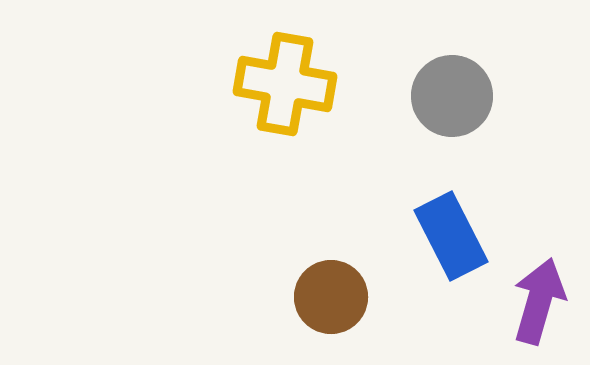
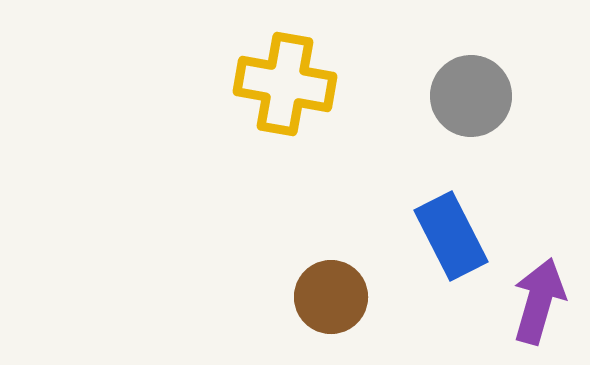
gray circle: moved 19 px right
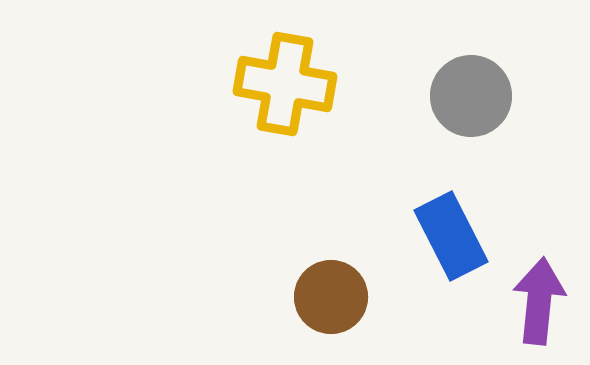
purple arrow: rotated 10 degrees counterclockwise
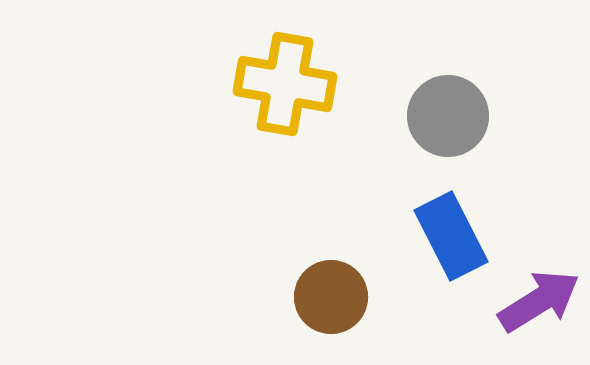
gray circle: moved 23 px left, 20 px down
purple arrow: rotated 52 degrees clockwise
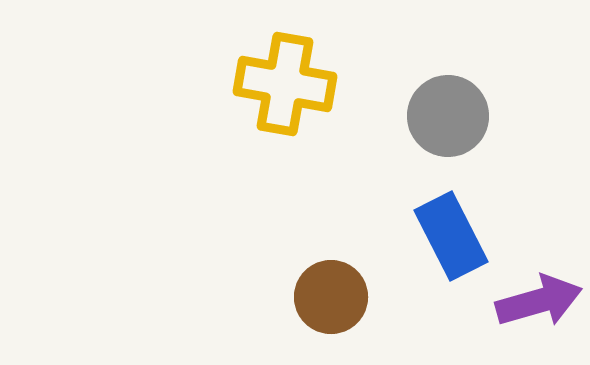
purple arrow: rotated 16 degrees clockwise
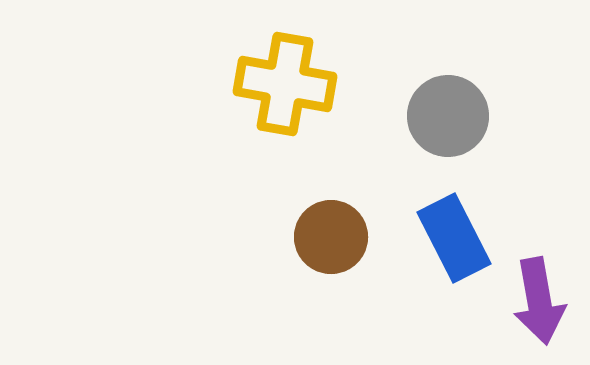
blue rectangle: moved 3 px right, 2 px down
brown circle: moved 60 px up
purple arrow: rotated 96 degrees clockwise
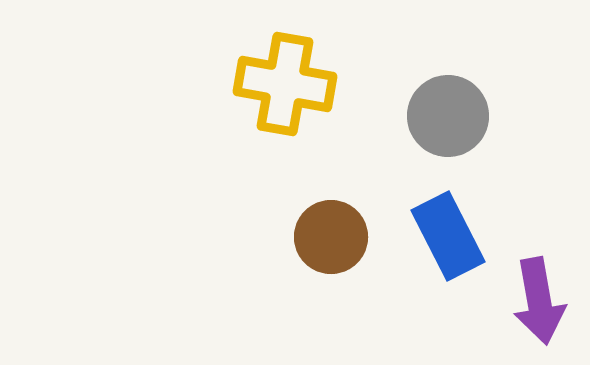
blue rectangle: moved 6 px left, 2 px up
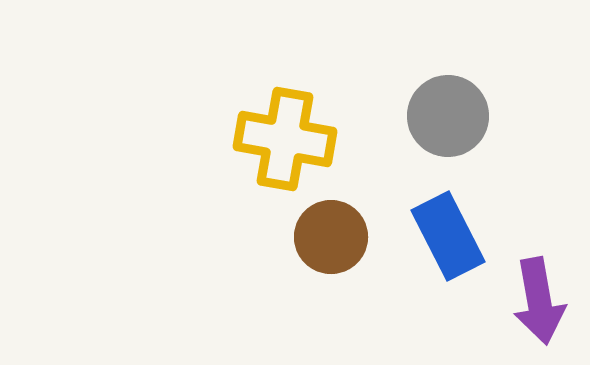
yellow cross: moved 55 px down
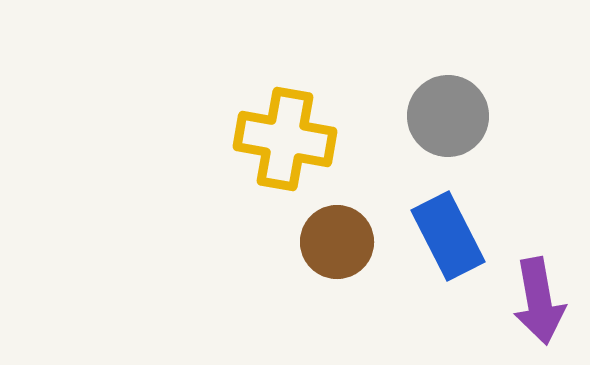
brown circle: moved 6 px right, 5 px down
